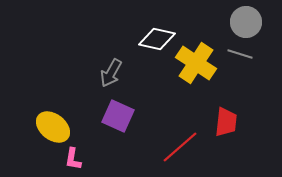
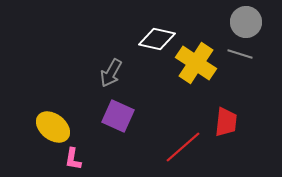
red line: moved 3 px right
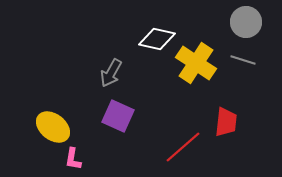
gray line: moved 3 px right, 6 px down
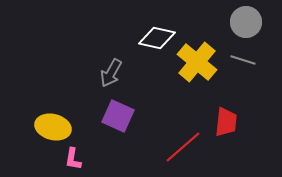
white diamond: moved 1 px up
yellow cross: moved 1 px right, 1 px up; rotated 6 degrees clockwise
yellow ellipse: rotated 24 degrees counterclockwise
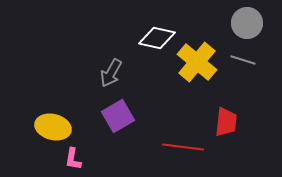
gray circle: moved 1 px right, 1 px down
purple square: rotated 36 degrees clockwise
red line: rotated 48 degrees clockwise
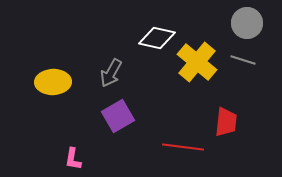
yellow ellipse: moved 45 px up; rotated 16 degrees counterclockwise
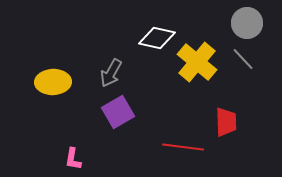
gray line: moved 1 px up; rotated 30 degrees clockwise
purple square: moved 4 px up
red trapezoid: rotated 8 degrees counterclockwise
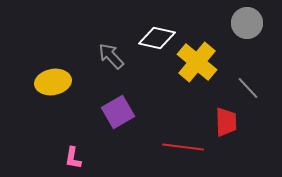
gray line: moved 5 px right, 29 px down
gray arrow: moved 17 px up; rotated 108 degrees clockwise
yellow ellipse: rotated 8 degrees counterclockwise
pink L-shape: moved 1 px up
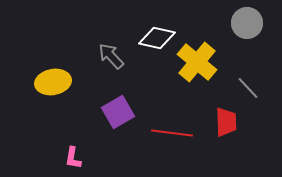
red line: moved 11 px left, 14 px up
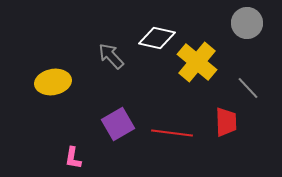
purple square: moved 12 px down
